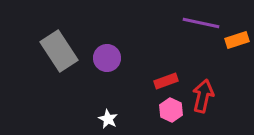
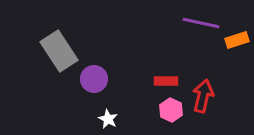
purple circle: moved 13 px left, 21 px down
red rectangle: rotated 20 degrees clockwise
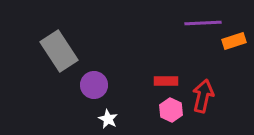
purple line: moved 2 px right; rotated 15 degrees counterclockwise
orange rectangle: moved 3 px left, 1 px down
purple circle: moved 6 px down
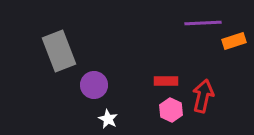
gray rectangle: rotated 12 degrees clockwise
